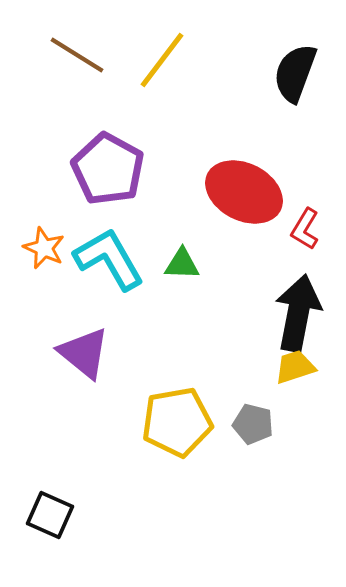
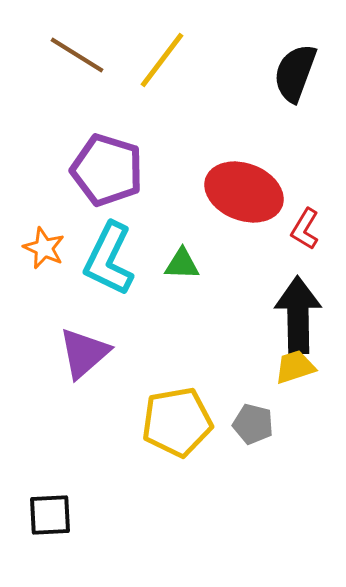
purple pentagon: moved 1 px left, 1 px down; rotated 12 degrees counterclockwise
red ellipse: rotated 6 degrees counterclockwise
cyan L-shape: rotated 124 degrees counterclockwise
black arrow: moved 2 px down; rotated 12 degrees counterclockwise
purple triangle: rotated 40 degrees clockwise
black square: rotated 27 degrees counterclockwise
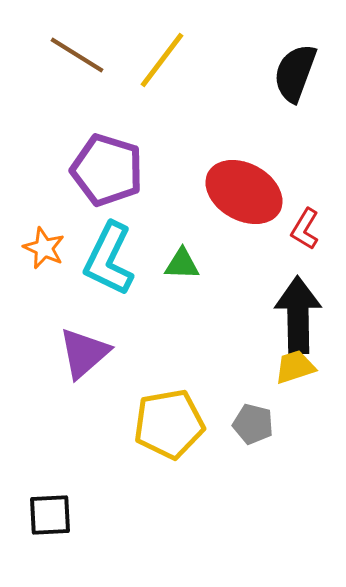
red ellipse: rotated 8 degrees clockwise
yellow pentagon: moved 8 px left, 2 px down
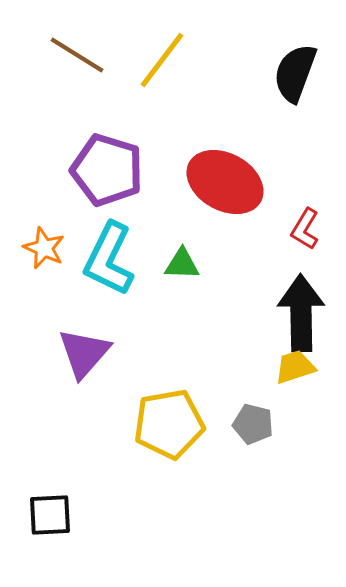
red ellipse: moved 19 px left, 10 px up
black arrow: moved 3 px right, 2 px up
purple triangle: rotated 8 degrees counterclockwise
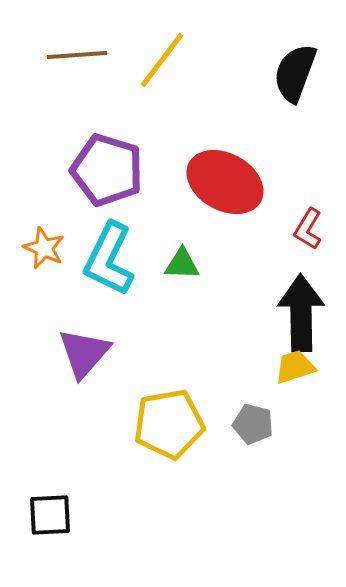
brown line: rotated 36 degrees counterclockwise
red L-shape: moved 3 px right
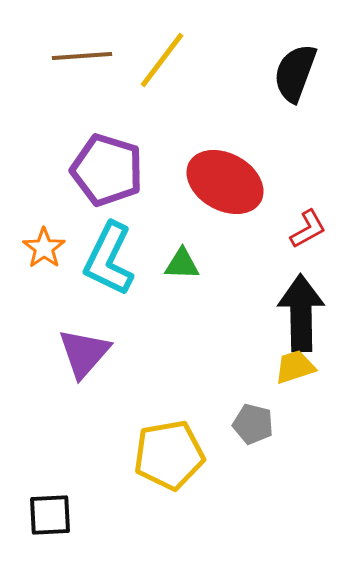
brown line: moved 5 px right, 1 px down
red L-shape: rotated 150 degrees counterclockwise
orange star: rotated 12 degrees clockwise
yellow pentagon: moved 31 px down
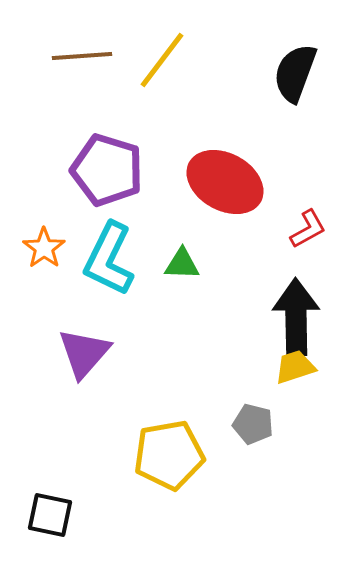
black arrow: moved 5 px left, 4 px down
black square: rotated 15 degrees clockwise
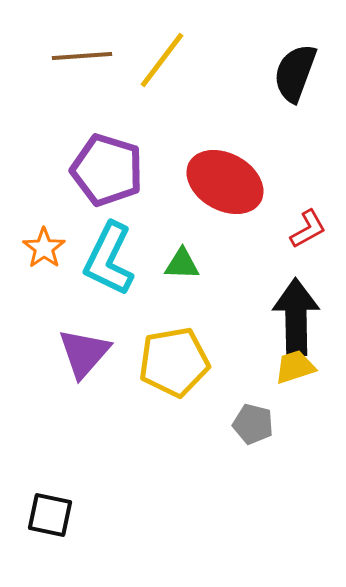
yellow pentagon: moved 5 px right, 93 px up
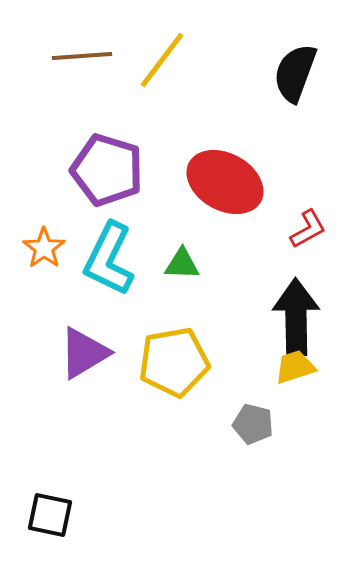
purple triangle: rotated 18 degrees clockwise
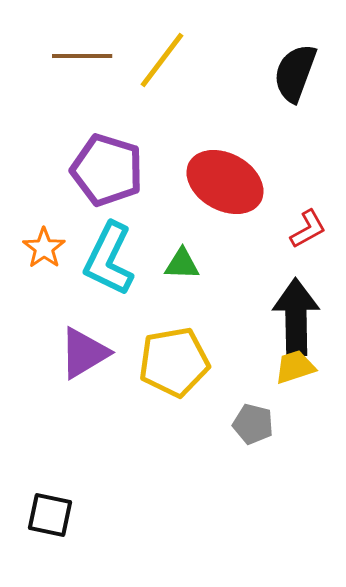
brown line: rotated 4 degrees clockwise
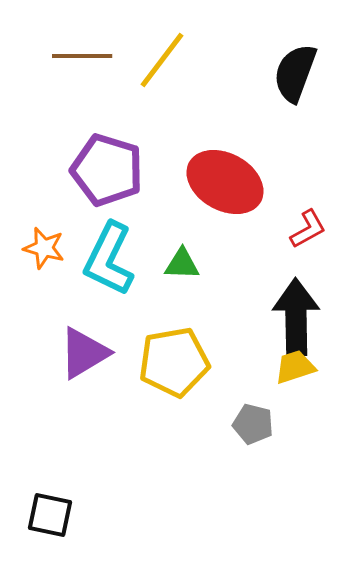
orange star: rotated 21 degrees counterclockwise
